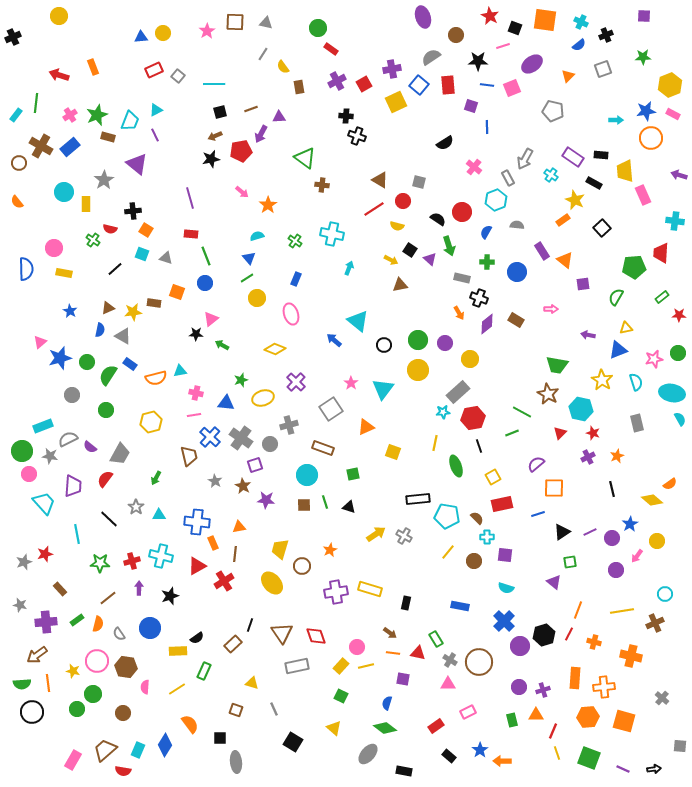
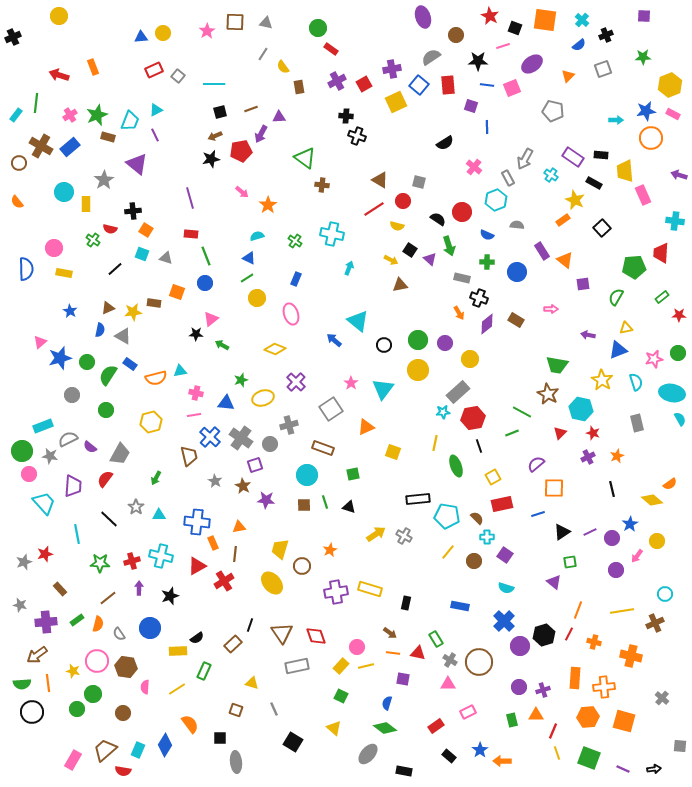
cyan cross at (581, 22): moved 1 px right, 2 px up; rotated 16 degrees clockwise
blue semicircle at (486, 232): moved 1 px right, 3 px down; rotated 96 degrees counterclockwise
blue triangle at (249, 258): rotated 24 degrees counterclockwise
purple square at (505, 555): rotated 28 degrees clockwise
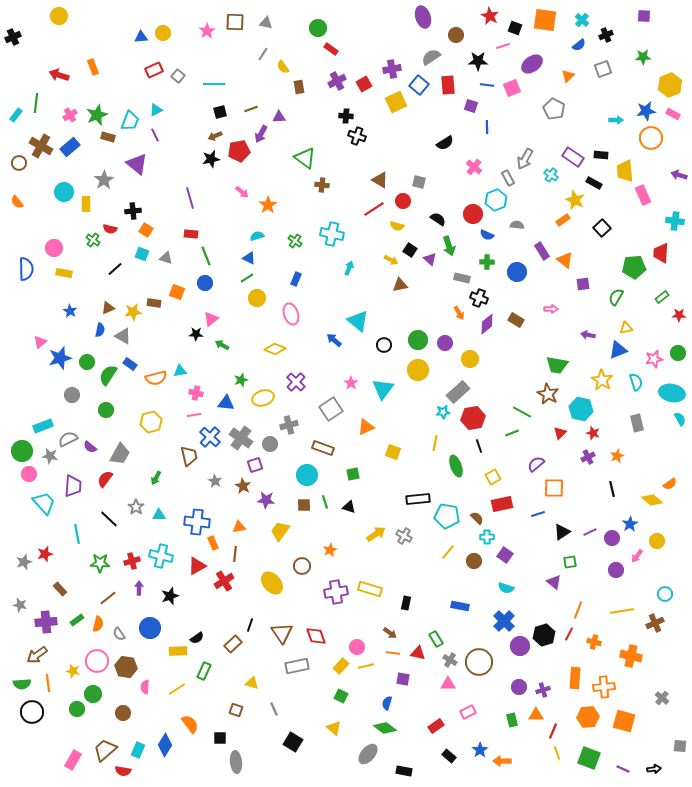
gray pentagon at (553, 111): moved 1 px right, 2 px up; rotated 15 degrees clockwise
red pentagon at (241, 151): moved 2 px left
red circle at (462, 212): moved 11 px right, 2 px down
yellow trapezoid at (280, 549): moved 18 px up; rotated 20 degrees clockwise
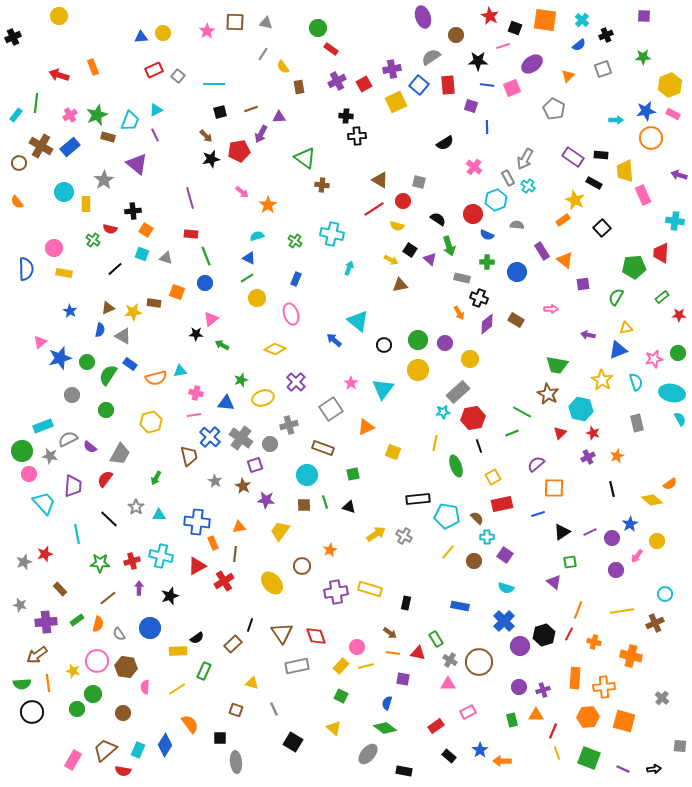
brown arrow at (215, 136): moved 9 px left; rotated 112 degrees counterclockwise
black cross at (357, 136): rotated 24 degrees counterclockwise
cyan cross at (551, 175): moved 23 px left, 11 px down
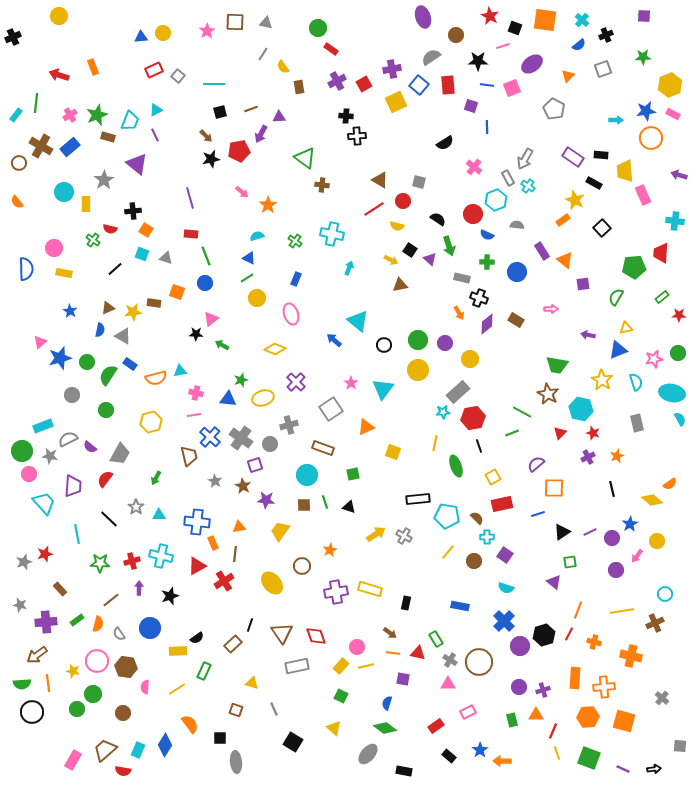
blue triangle at (226, 403): moved 2 px right, 4 px up
brown line at (108, 598): moved 3 px right, 2 px down
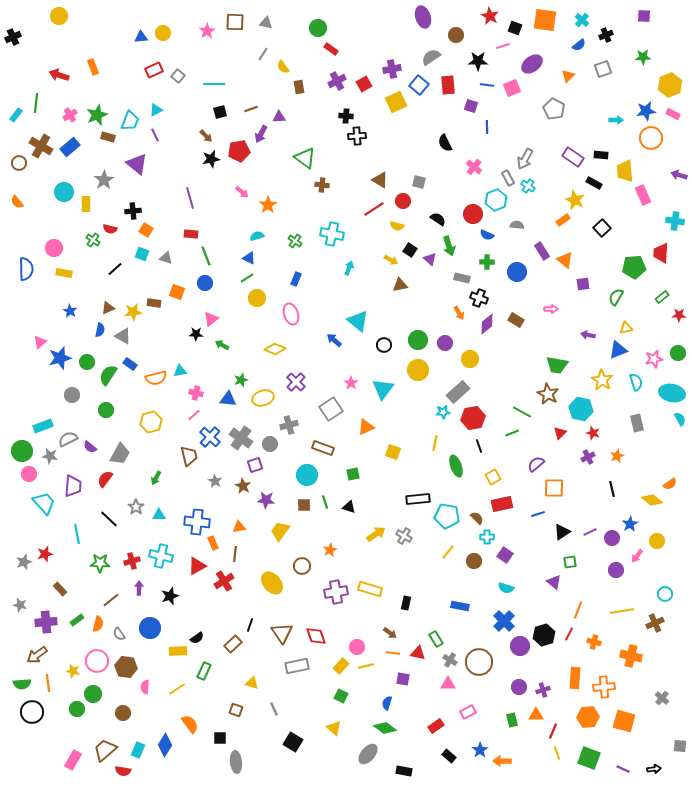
black semicircle at (445, 143): rotated 96 degrees clockwise
pink line at (194, 415): rotated 32 degrees counterclockwise
